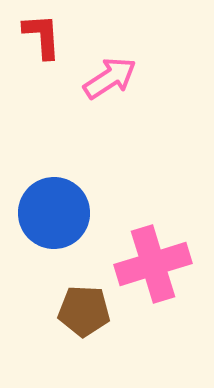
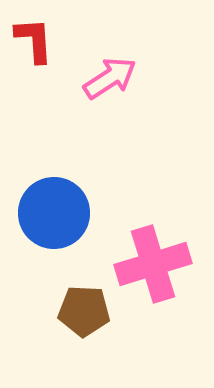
red L-shape: moved 8 px left, 4 px down
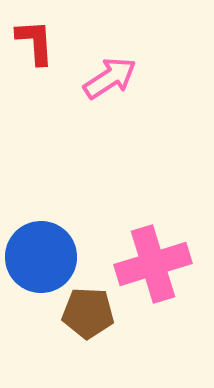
red L-shape: moved 1 px right, 2 px down
blue circle: moved 13 px left, 44 px down
brown pentagon: moved 4 px right, 2 px down
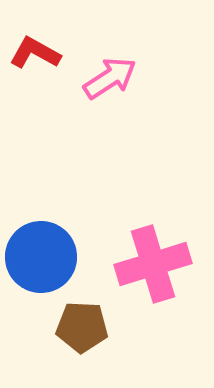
red L-shape: moved 11 px down; rotated 57 degrees counterclockwise
brown pentagon: moved 6 px left, 14 px down
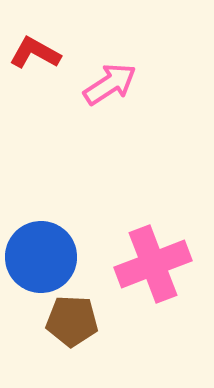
pink arrow: moved 6 px down
pink cross: rotated 4 degrees counterclockwise
brown pentagon: moved 10 px left, 6 px up
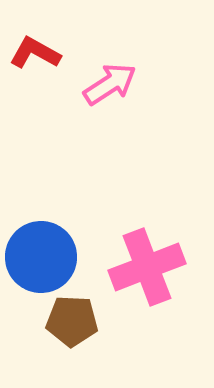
pink cross: moved 6 px left, 3 px down
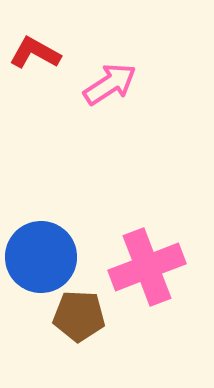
brown pentagon: moved 7 px right, 5 px up
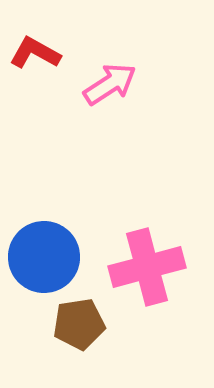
blue circle: moved 3 px right
pink cross: rotated 6 degrees clockwise
brown pentagon: moved 8 px down; rotated 12 degrees counterclockwise
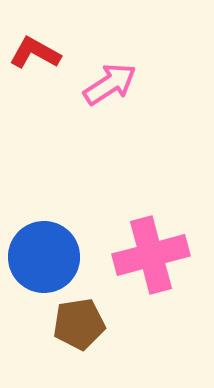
pink cross: moved 4 px right, 12 px up
